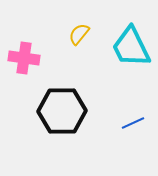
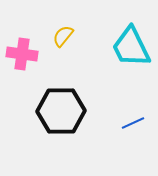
yellow semicircle: moved 16 px left, 2 px down
pink cross: moved 2 px left, 4 px up
black hexagon: moved 1 px left
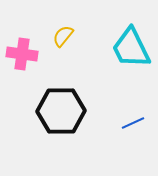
cyan trapezoid: moved 1 px down
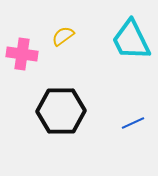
yellow semicircle: rotated 15 degrees clockwise
cyan trapezoid: moved 8 px up
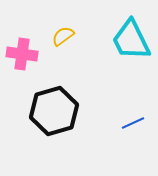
black hexagon: moved 7 px left; rotated 15 degrees counterclockwise
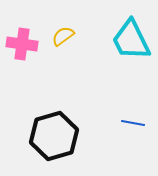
pink cross: moved 10 px up
black hexagon: moved 25 px down
blue line: rotated 35 degrees clockwise
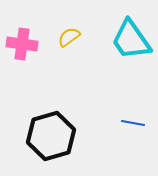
yellow semicircle: moved 6 px right, 1 px down
cyan trapezoid: rotated 9 degrees counterclockwise
black hexagon: moved 3 px left
